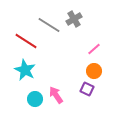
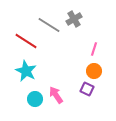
pink line: rotated 32 degrees counterclockwise
cyan star: moved 1 px right, 1 px down
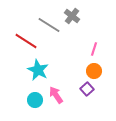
gray cross: moved 2 px left, 3 px up; rotated 21 degrees counterclockwise
cyan star: moved 12 px right, 1 px up
purple square: rotated 24 degrees clockwise
cyan circle: moved 1 px down
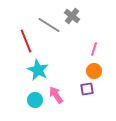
red line: rotated 35 degrees clockwise
purple square: rotated 32 degrees clockwise
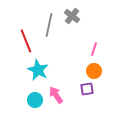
gray line: rotated 70 degrees clockwise
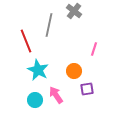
gray cross: moved 2 px right, 5 px up
orange circle: moved 20 px left
